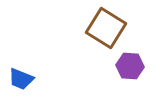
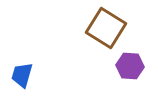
blue trapezoid: moved 1 px right, 4 px up; rotated 84 degrees clockwise
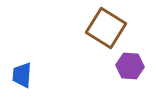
blue trapezoid: rotated 12 degrees counterclockwise
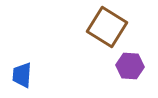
brown square: moved 1 px right, 1 px up
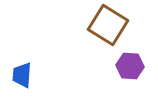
brown square: moved 1 px right, 2 px up
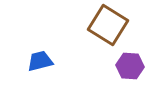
blue trapezoid: moved 18 px right, 14 px up; rotated 72 degrees clockwise
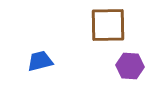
brown square: rotated 33 degrees counterclockwise
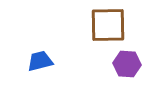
purple hexagon: moved 3 px left, 2 px up
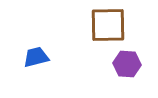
blue trapezoid: moved 4 px left, 4 px up
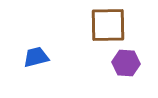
purple hexagon: moved 1 px left, 1 px up
